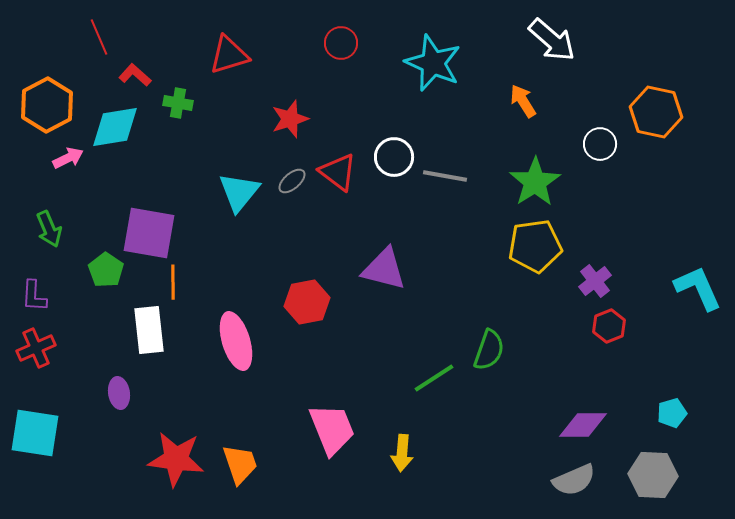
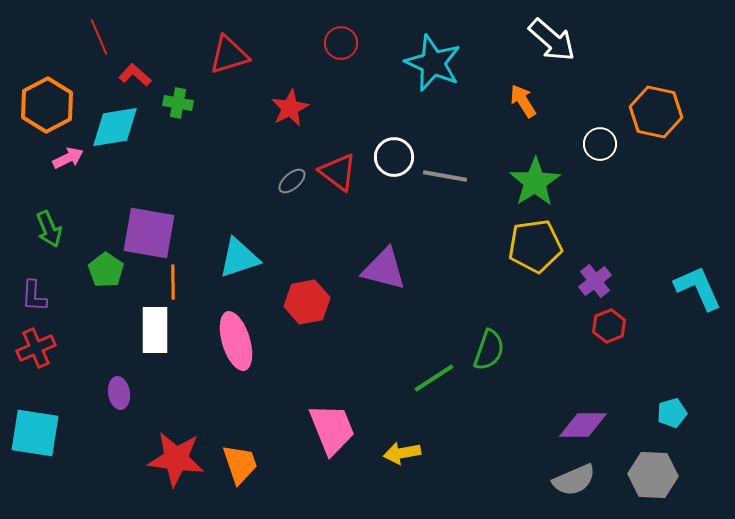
red star at (290, 119): moved 11 px up; rotated 9 degrees counterclockwise
cyan triangle at (239, 192): moved 66 px down; rotated 33 degrees clockwise
white rectangle at (149, 330): moved 6 px right; rotated 6 degrees clockwise
yellow arrow at (402, 453): rotated 75 degrees clockwise
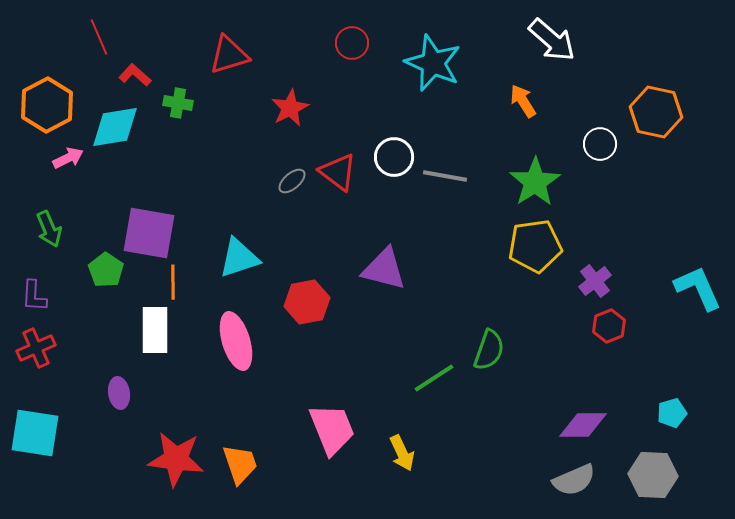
red circle at (341, 43): moved 11 px right
yellow arrow at (402, 453): rotated 105 degrees counterclockwise
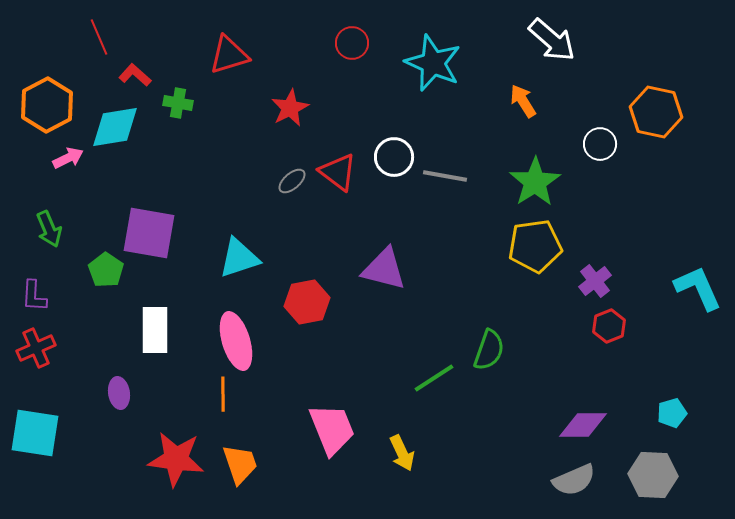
orange line at (173, 282): moved 50 px right, 112 px down
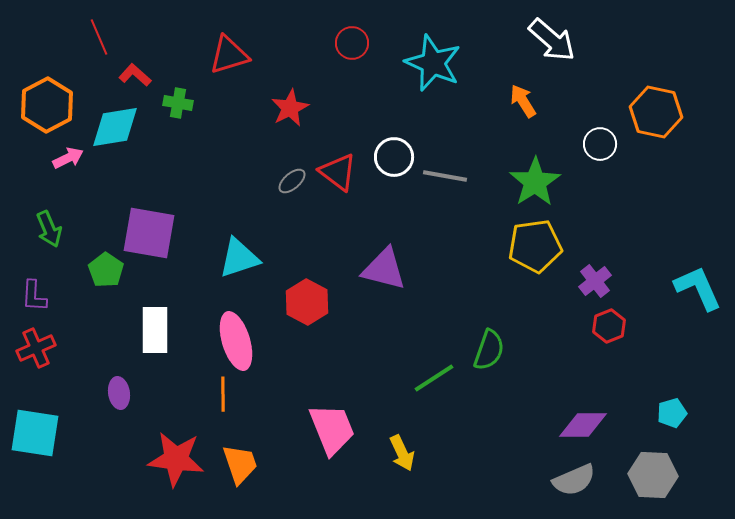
red hexagon at (307, 302): rotated 21 degrees counterclockwise
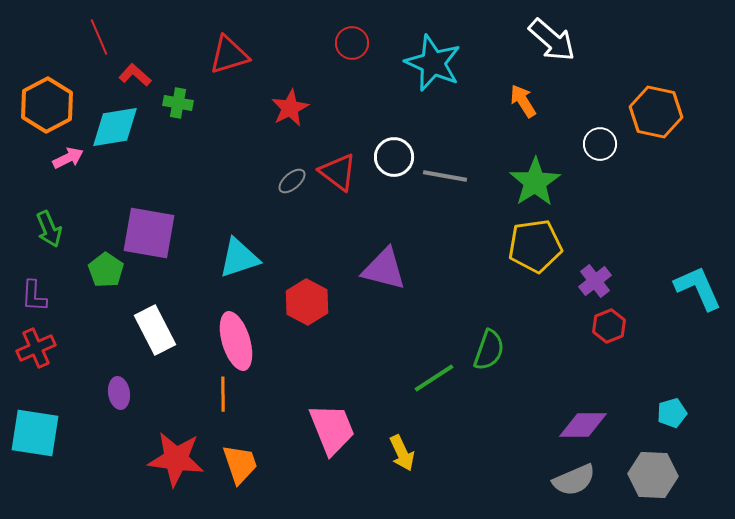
white rectangle at (155, 330): rotated 27 degrees counterclockwise
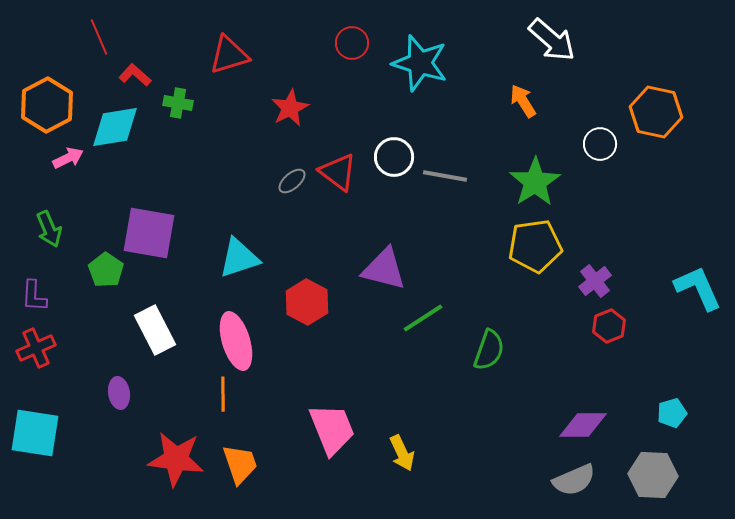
cyan star at (433, 63): moved 13 px left; rotated 6 degrees counterclockwise
green line at (434, 378): moved 11 px left, 60 px up
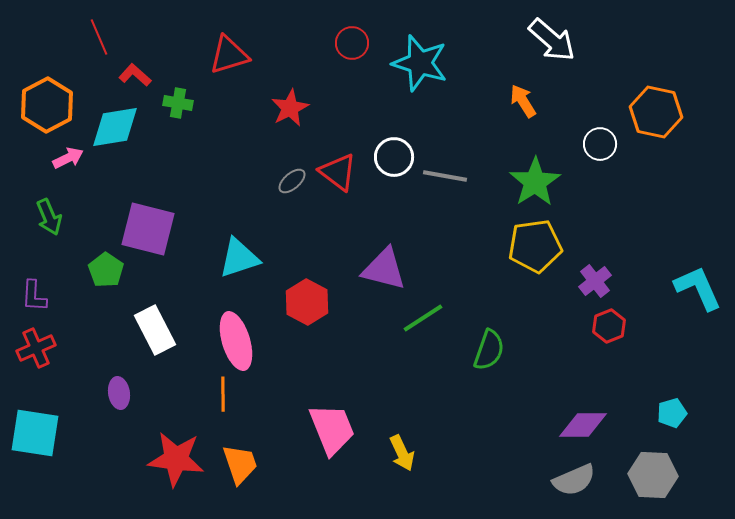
green arrow at (49, 229): moved 12 px up
purple square at (149, 233): moved 1 px left, 4 px up; rotated 4 degrees clockwise
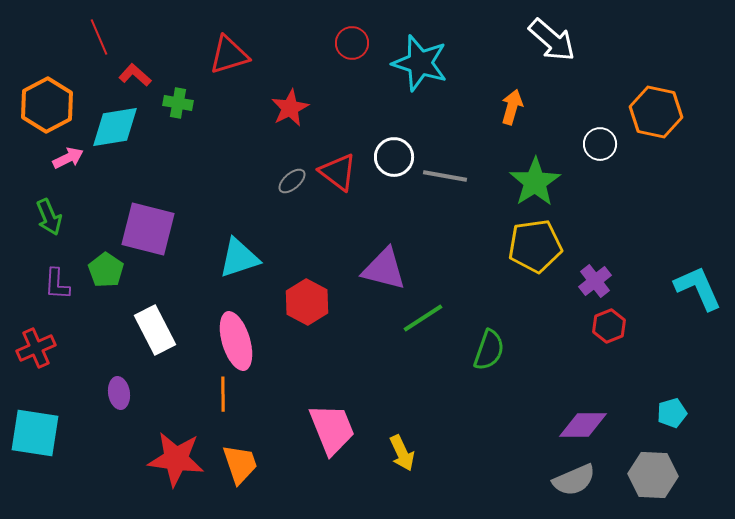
orange arrow at (523, 101): moved 11 px left, 6 px down; rotated 48 degrees clockwise
purple L-shape at (34, 296): moved 23 px right, 12 px up
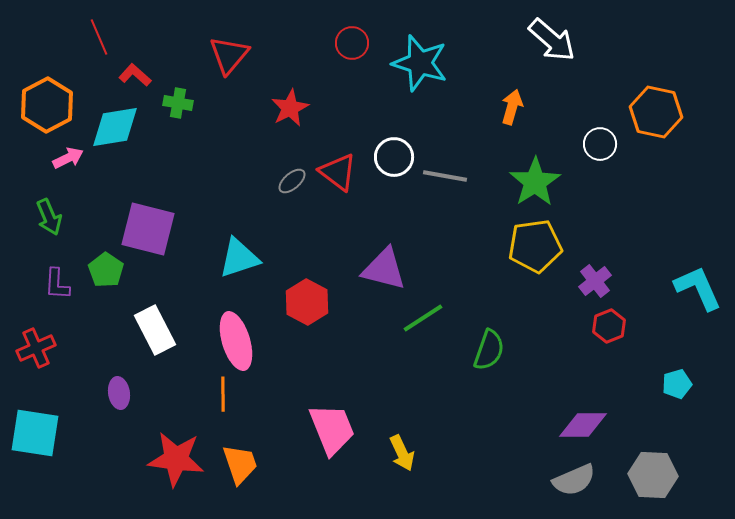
red triangle at (229, 55): rotated 33 degrees counterclockwise
cyan pentagon at (672, 413): moved 5 px right, 29 px up
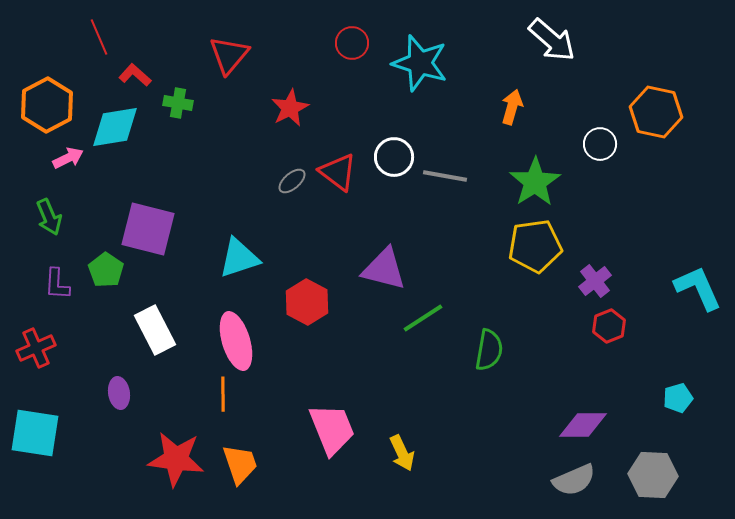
green semicircle at (489, 350): rotated 9 degrees counterclockwise
cyan pentagon at (677, 384): moved 1 px right, 14 px down
